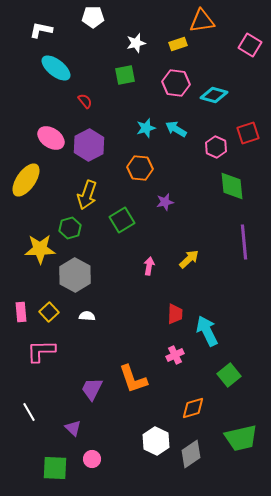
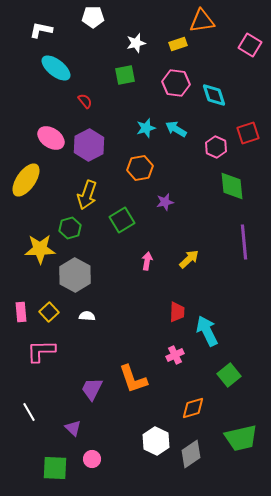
cyan diamond at (214, 95): rotated 56 degrees clockwise
orange hexagon at (140, 168): rotated 15 degrees counterclockwise
pink arrow at (149, 266): moved 2 px left, 5 px up
red trapezoid at (175, 314): moved 2 px right, 2 px up
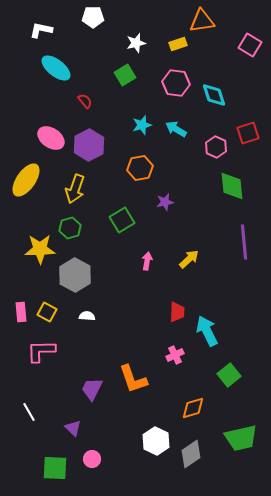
green square at (125, 75): rotated 20 degrees counterclockwise
cyan star at (146, 128): moved 4 px left, 3 px up
yellow arrow at (87, 195): moved 12 px left, 6 px up
yellow square at (49, 312): moved 2 px left; rotated 18 degrees counterclockwise
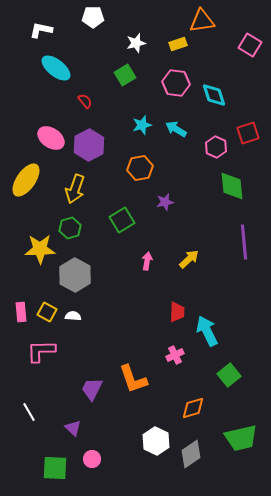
white semicircle at (87, 316): moved 14 px left
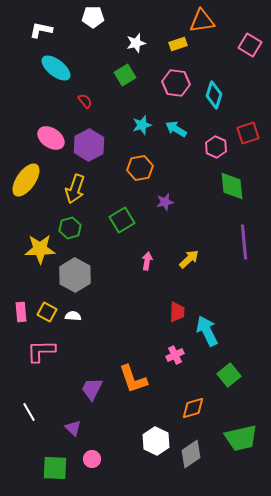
cyan diamond at (214, 95): rotated 36 degrees clockwise
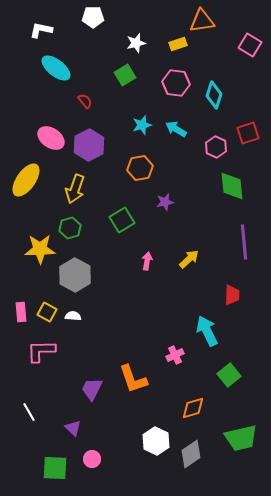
red trapezoid at (177, 312): moved 55 px right, 17 px up
